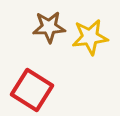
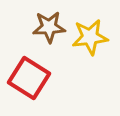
red square: moved 3 px left, 12 px up
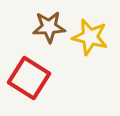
yellow star: rotated 21 degrees clockwise
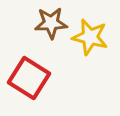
brown star: moved 2 px right, 4 px up
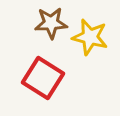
red square: moved 14 px right
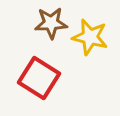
red square: moved 4 px left
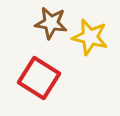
brown star: rotated 12 degrees clockwise
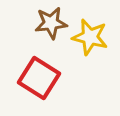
brown star: rotated 16 degrees counterclockwise
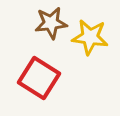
yellow star: rotated 6 degrees counterclockwise
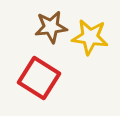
brown star: moved 4 px down
